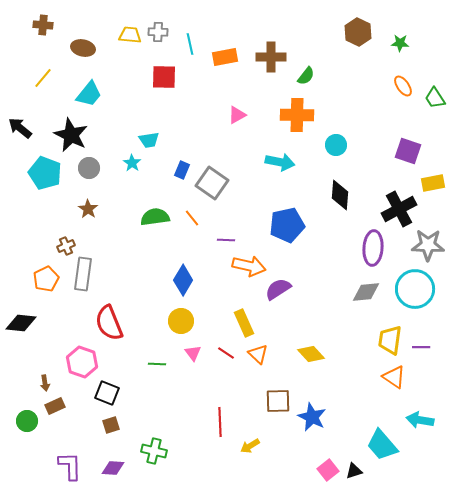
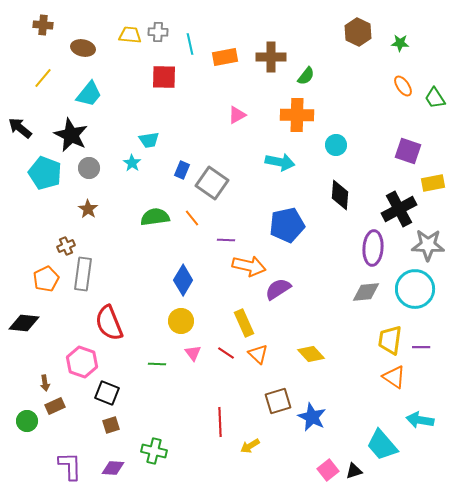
black diamond at (21, 323): moved 3 px right
brown square at (278, 401): rotated 16 degrees counterclockwise
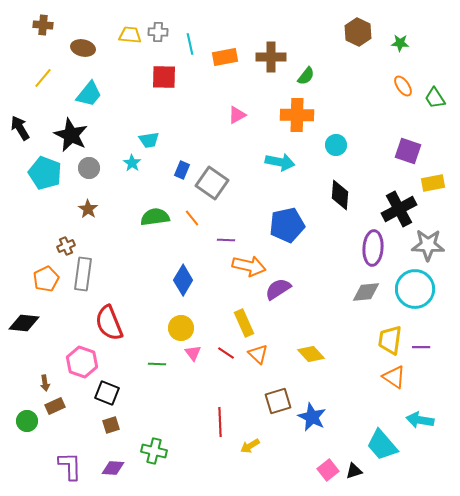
black arrow at (20, 128): rotated 20 degrees clockwise
yellow circle at (181, 321): moved 7 px down
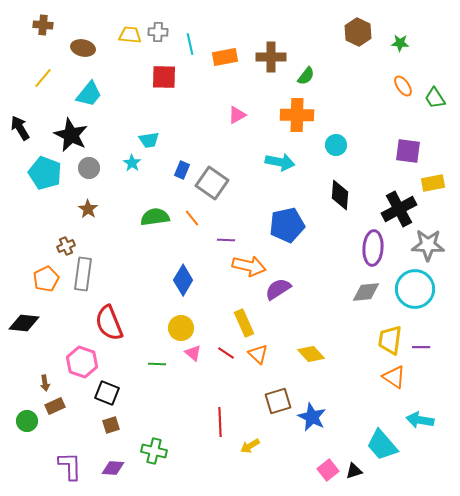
purple square at (408, 151): rotated 12 degrees counterclockwise
pink triangle at (193, 353): rotated 12 degrees counterclockwise
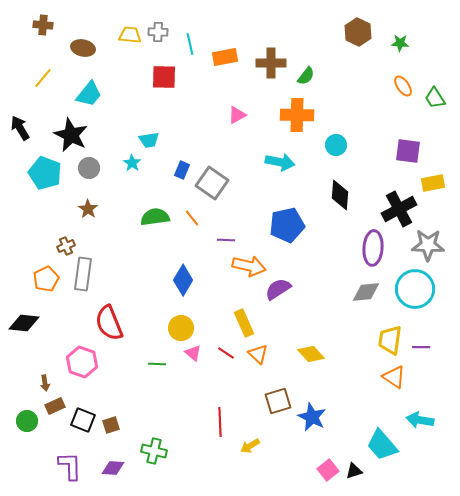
brown cross at (271, 57): moved 6 px down
black square at (107, 393): moved 24 px left, 27 px down
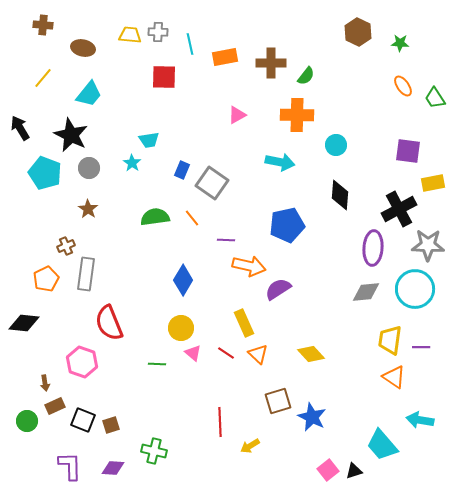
gray rectangle at (83, 274): moved 3 px right
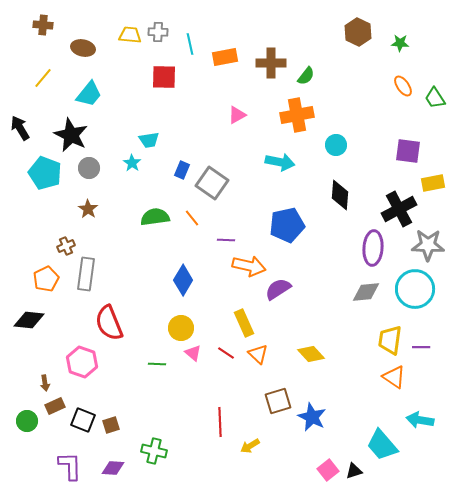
orange cross at (297, 115): rotated 12 degrees counterclockwise
black diamond at (24, 323): moved 5 px right, 3 px up
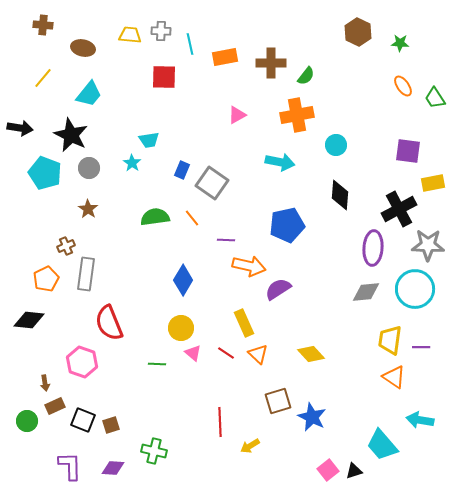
gray cross at (158, 32): moved 3 px right, 1 px up
black arrow at (20, 128): rotated 130 degrees clockwise
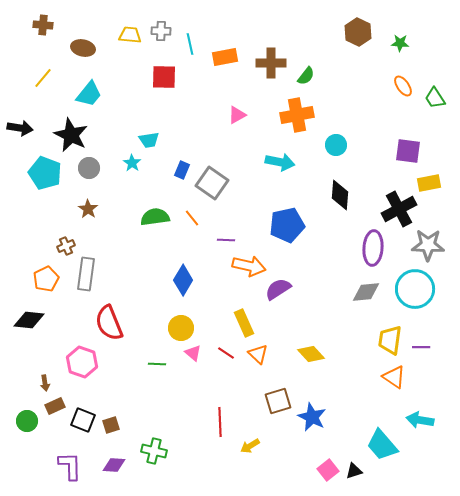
yellow rectangle at (433, 183): moved 4 px left
purple diamond at (113, 468): moved 1 px right, 3 px up
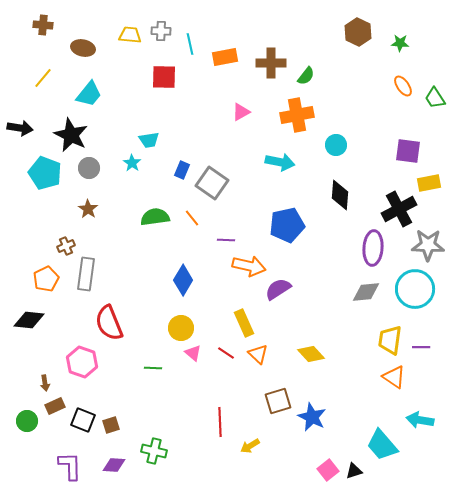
pink triangle at (237, 115): moved 4 px right, 3 px up
green line at (157, 364): moved 4 px left, 4 px down
